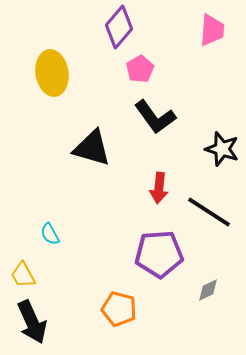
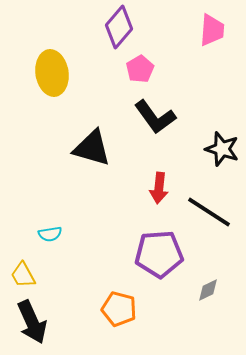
cyan semicircle: rotated 70 degrees counterclockwise
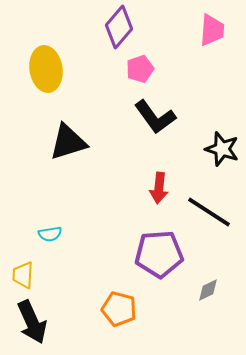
pink pentagon: rotated 12 degrees clockwise
yellow ellipse: moved 6 px left, 4 px up
black triangle: moved 24 px left, 6 px up; rotated 33 degrees counterclockwise
yellow trapezoid: rotated 32 degrees clockwise
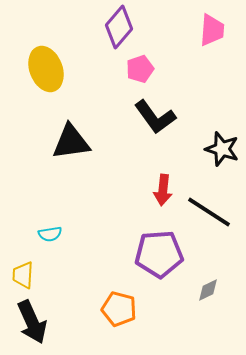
yellow ellipse: rotated 12 degrees counterclockwise
black triangle: moved 3 px right; rotated 9 degrees clockwise
red arrow: moved 4 px right, 2 px down
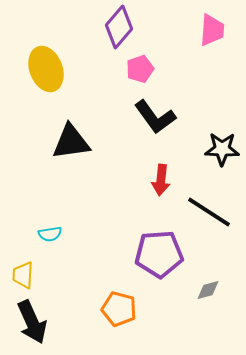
black star: rotated 16 degrees counterclockwise
red arrow: moved 2 px left, 10 px up
gray diamond: rotated 10 degrees clockwise
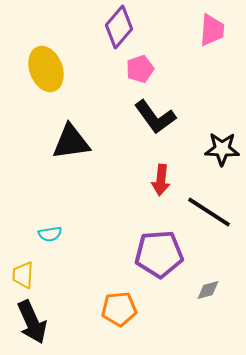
orange pentagon: rotated 20 degrees counterclockwise
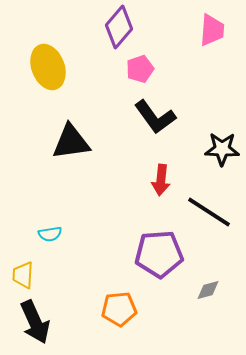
yellow ellipse: moved 2 px right, 2 px up
black arrow: moved 3 px right
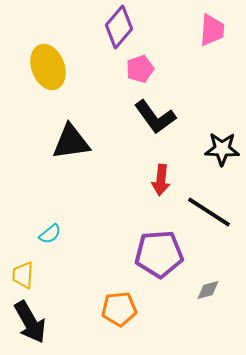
cyan semicircle: rotated 30 degrees counterclockwise
black arrow: moved 5 px left; rotated 6 degrees counterclockwise
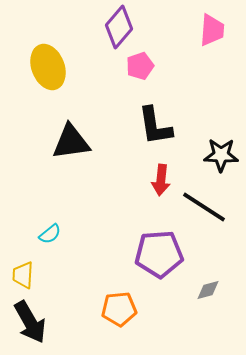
pink pentagon: moved 3 px up
black L-shape: moved 9 px down; rotated 27 degrees clockwise
black star: moved 1 px left, 6 px down
black line: moved 5 px left, 5 px up
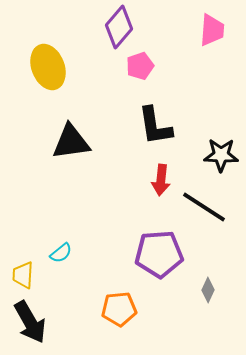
cyan semicircle: moved 11 px right, 19 px down
gray diamond: rotated 50 degrees counterclockwise
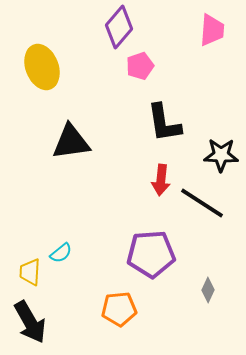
yellow ellipse: moved 6 px left
black L-shape: moved 9 px right, 3 px up
black line: moved 2 px left, 4 px up
purple pentagon: moved 8 px left
yellow trapezoid: moved 7 px right, 3 px up
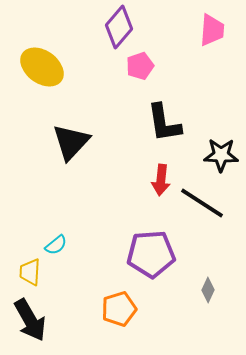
yellow ellipse: rotated 33 degrees counterclockwise
black triangle: rotated 39 degrees counterclockwise
cyan semicircle: moved 5 px left, 8 px up
orange pentagon: rotated 12 degrees counterclockwise
black arrow: moved 2 px up
